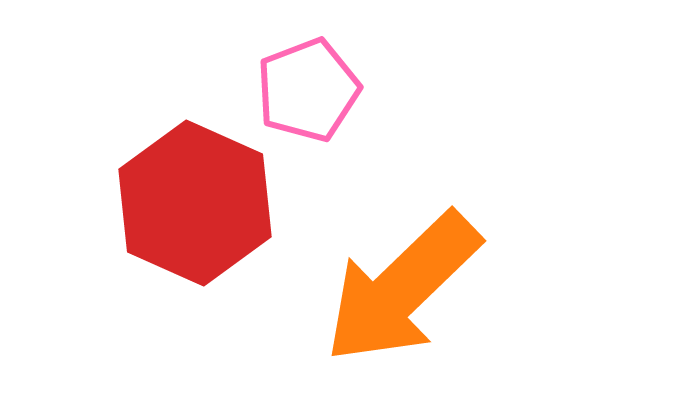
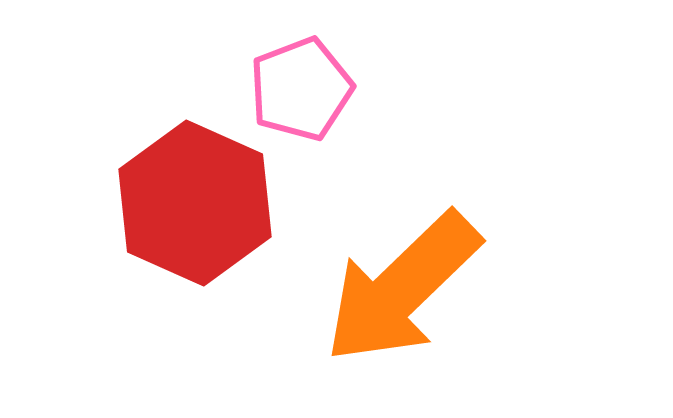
pink pentagon: moved 7 px left, 1 px up
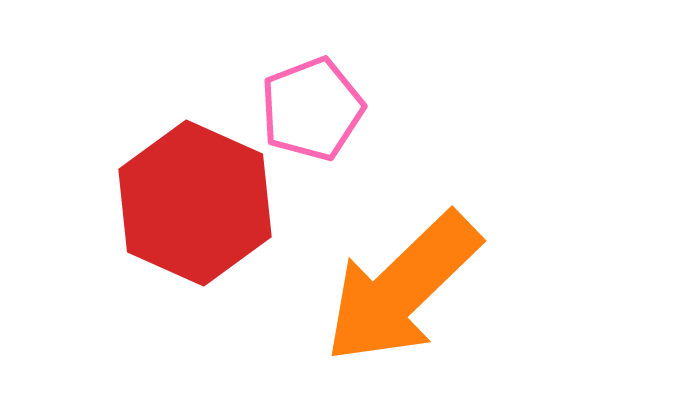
pink pentagon: moved 11 px right, 20 px down
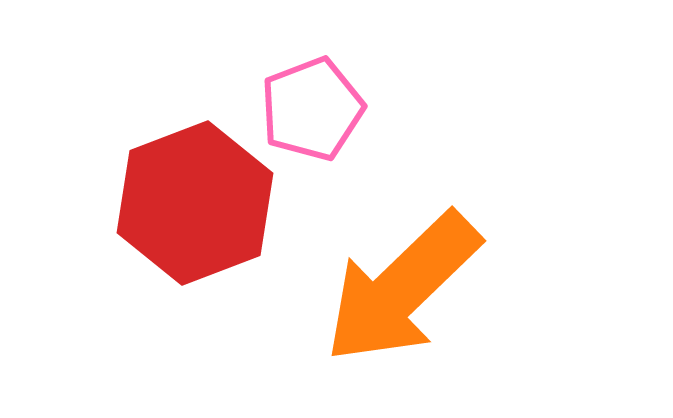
red hexagon: rotated 15 degrees clockwise
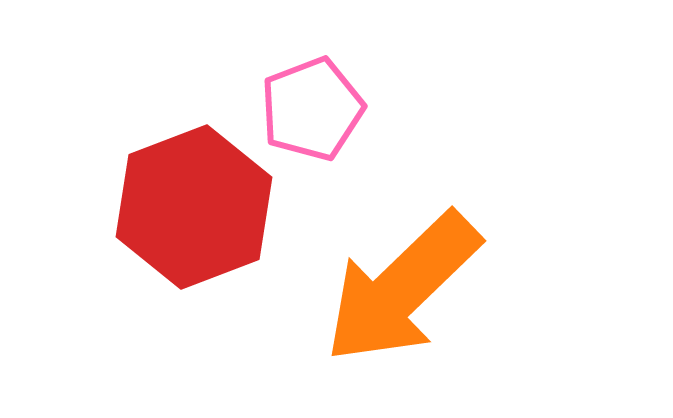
red hexagon: moved 1 px left, 4 px down
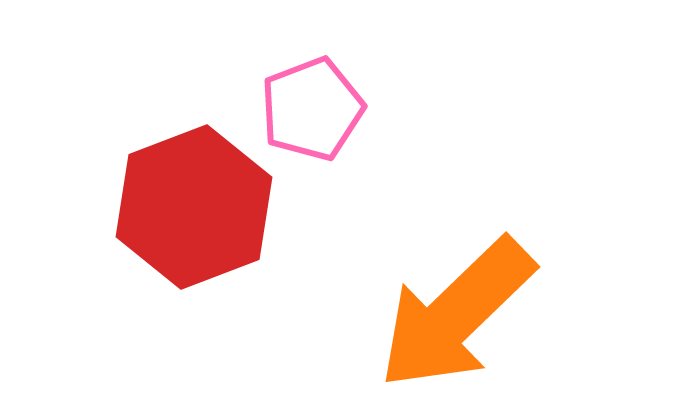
orange arrow: moved 54 px right, 26 px down
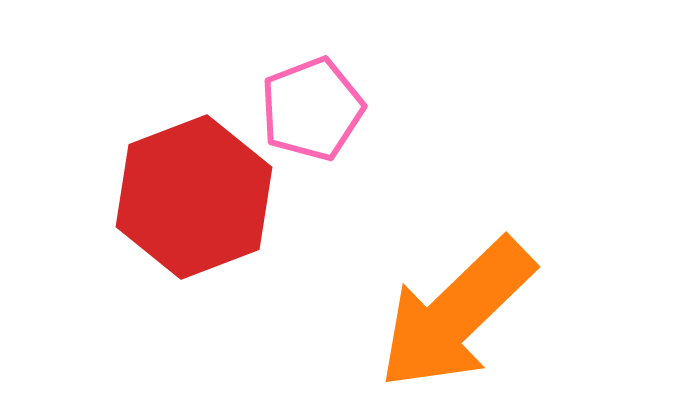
red hexagon: moved 10 px up
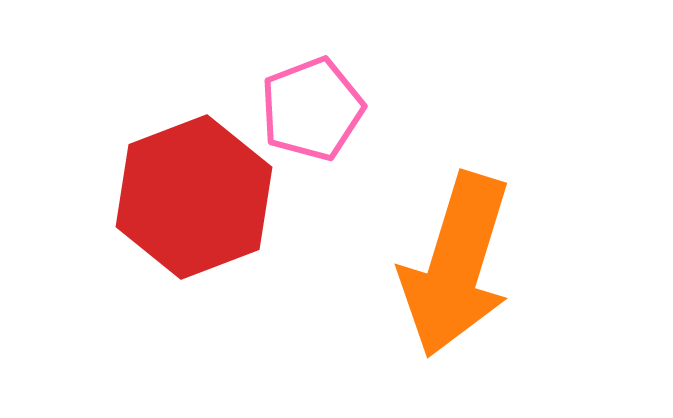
orange arrow: moved 49 px up; rotated 29 degrees counterclockwise
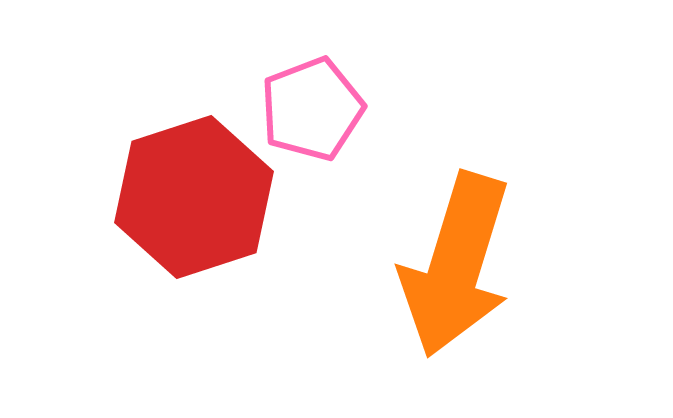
red hexagon: rotated 3 degrees clockwise
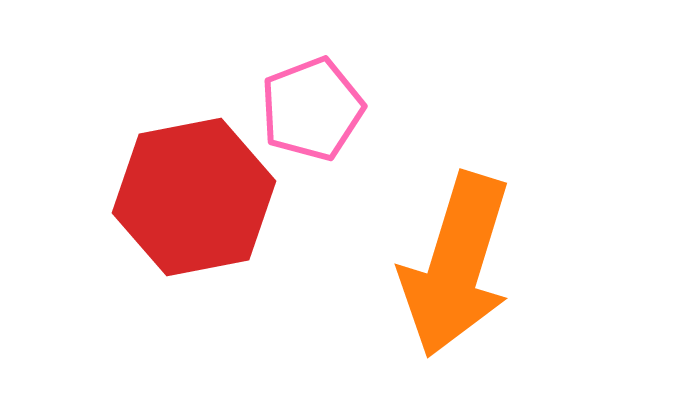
red hexagon: rotated 7 degrees clockwise
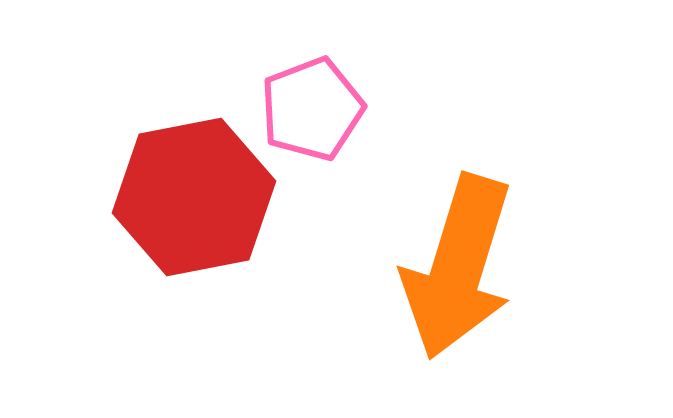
orange arrow: moved 2 px right, 2 px down
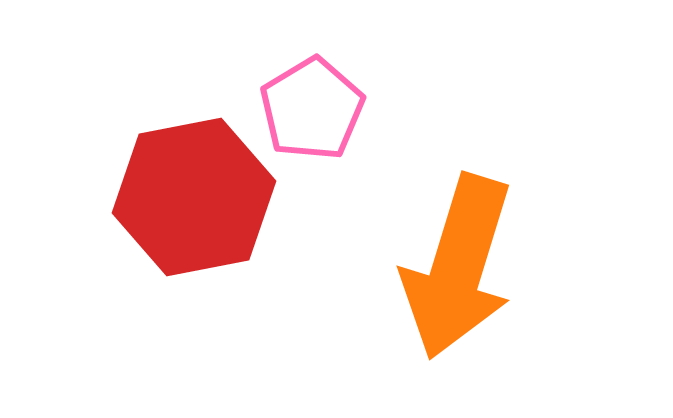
pink pentagon: rotated 10 degrees counterclockwise
